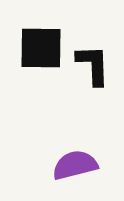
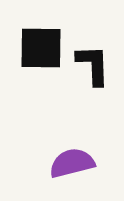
purple semicircle: moved 3 px left, 2 px up
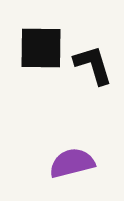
black L-shape: rotated 15 degrees counterclockwise
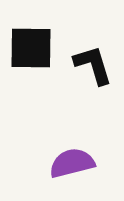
black square: moved 10 px left
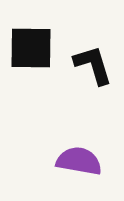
purple semicircle: moved 7 px right, 2 px up; rotated 24 degrees clockwise
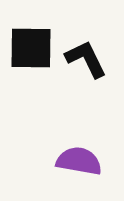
black L-shape: moved 7 px left, 6 px up; rotated 9 degrees counterclockwise
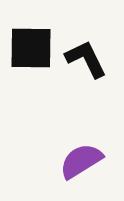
purple semicircle: moved 2 px right; rotated 42 degrees counterclockwise
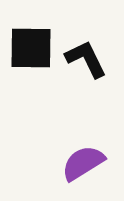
purple semicircle: moved 2 px right, 2 px down
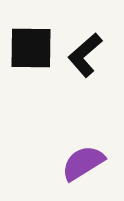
black L-shape: moved 1 px left, 4 px up; rotated 105 degrees counterclockwise
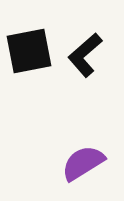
black square: moved 2 px left, 3 px down; rotated 12 degrees counterclockwise
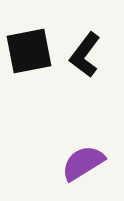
black L-shape: rotated 12 degrees counterclockwise
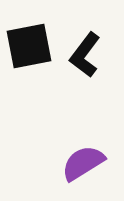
black square: moved 5 px up
